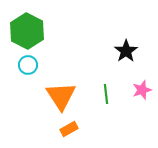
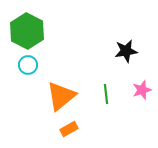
black star: rotated 25 degrees clockwise
orange triangle: rotated 24 degrees clockwise
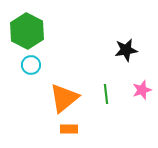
black star: moved 1 px up
cyan circle: moved 3 px right
orange triangle: moved 3 px right, 2 px down
orange rectangle: rotated 30 degrees clockwise
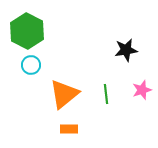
orange triangle: moved 4 px up
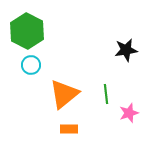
pink star: moved 13 px left, 23 px down
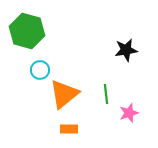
green hexagon: rotated 12 degrees counterclockwise
cyan circle: moved 9 px right, 5 px down
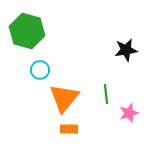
orange triangle: moved 4 px down; rotated 12 degrees counterclockwise
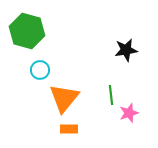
green line: moved 5 px right, 1 px down
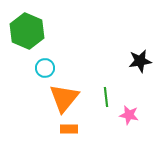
green hexagon: rotated 8 degrees clockwise
black star: moved 14 px right, 11 px down
cyan circle: moved 5 px right, 2 px up
green line: moved 5 px left, 2 px down
pink star: moved 2 px down; rotated 30 degrees clockwise
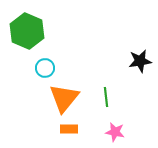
pink star: moved 14 px left, 17 px down
